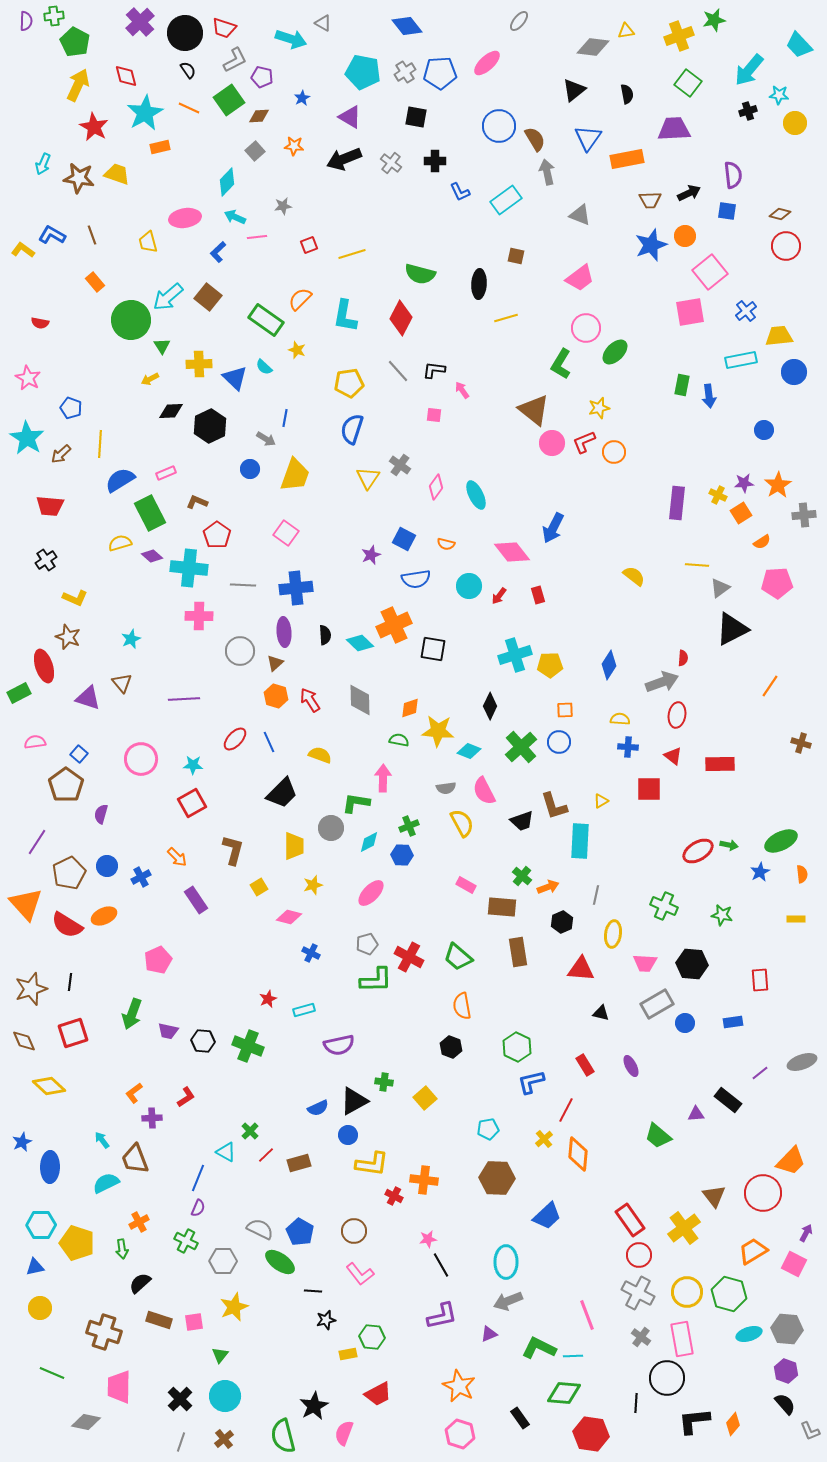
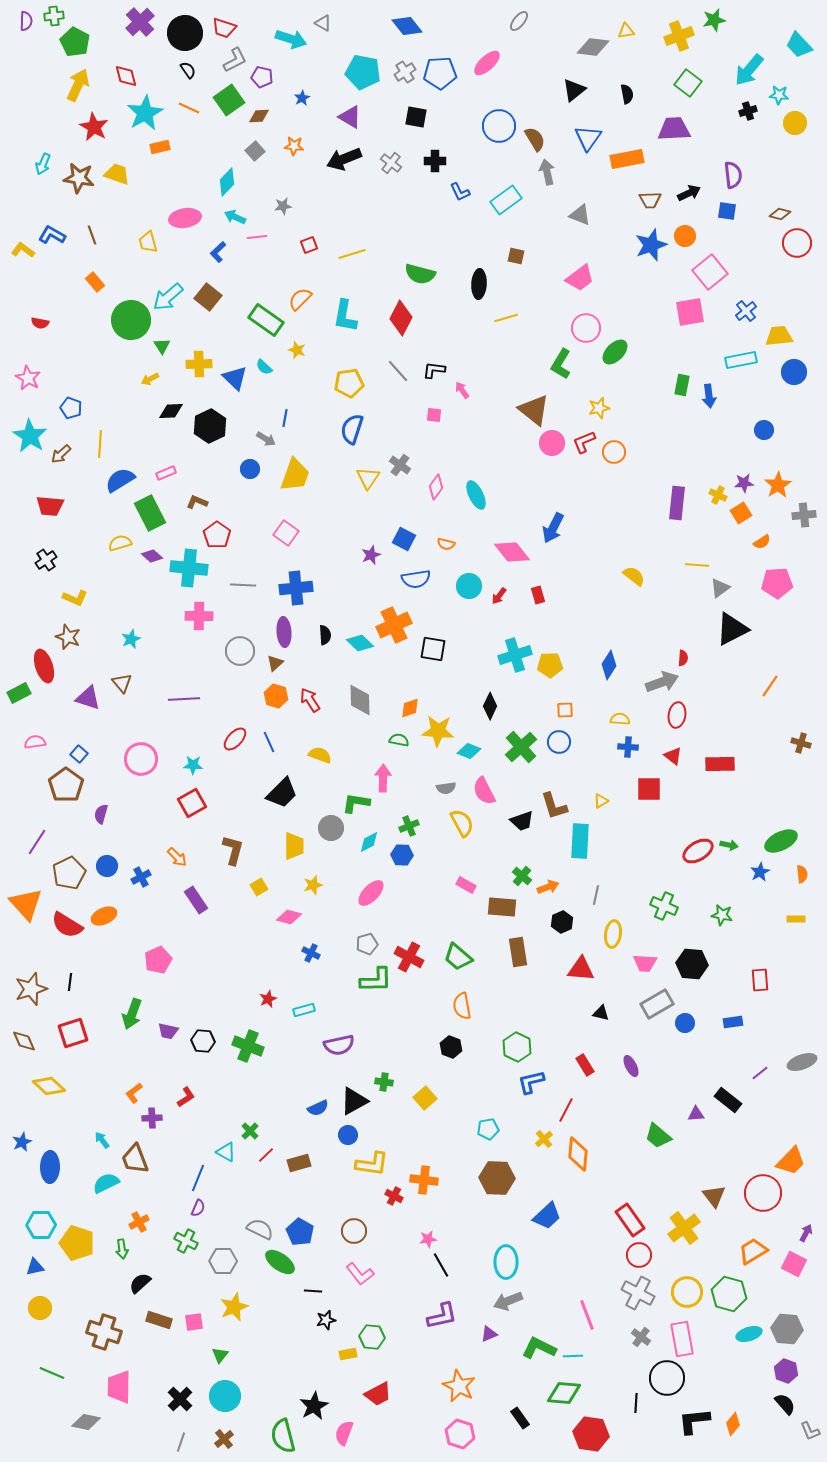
red circle at (786, 246): moved 11 px right, 3 px up
cyan star at (27, 438): moved 3 px right, 2 px up
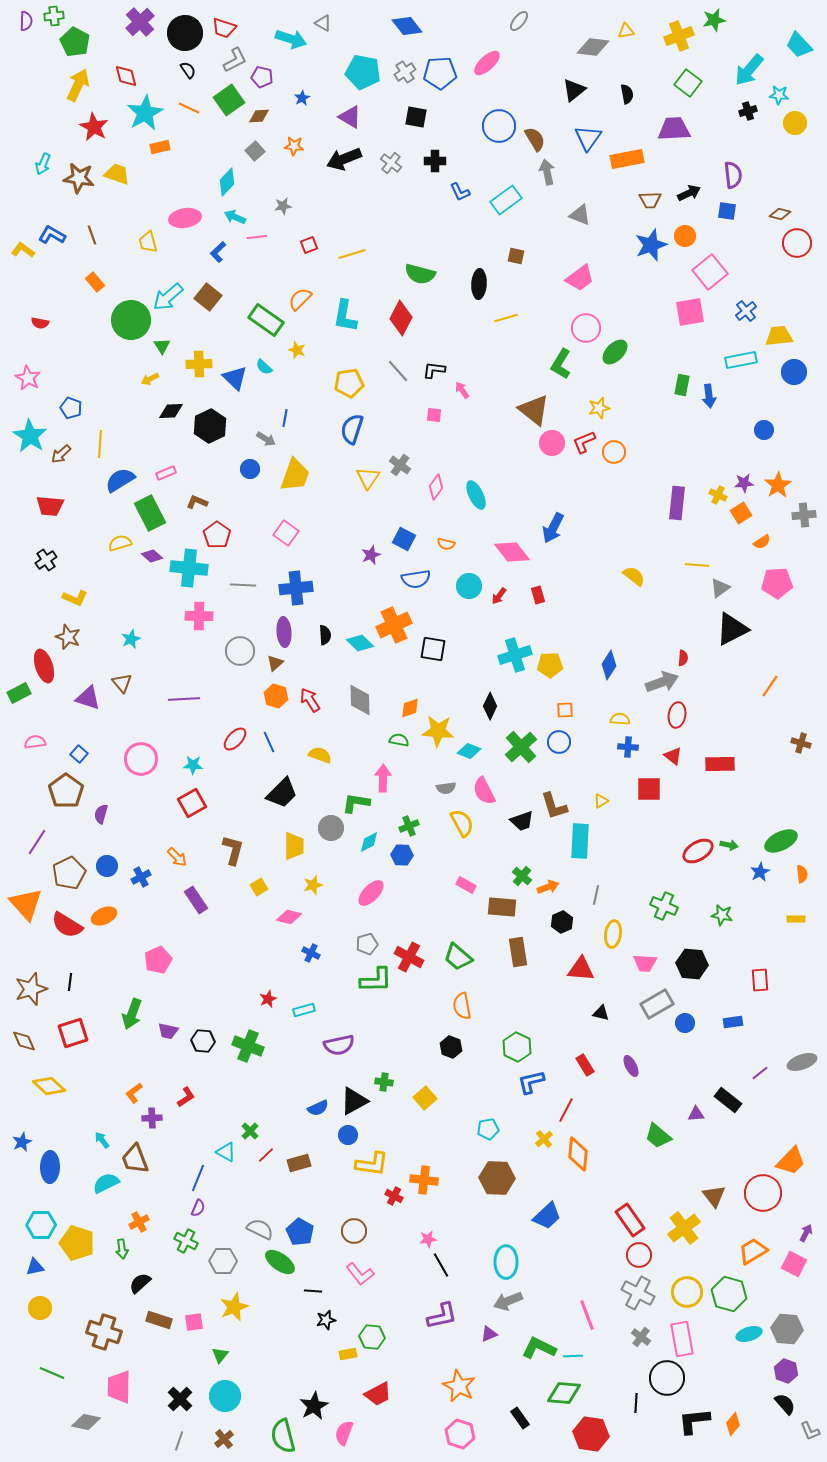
brown pentagon at (66, 785): moved 6 px down
gray line at (181, 1442): moved 2 px left, 1 px up
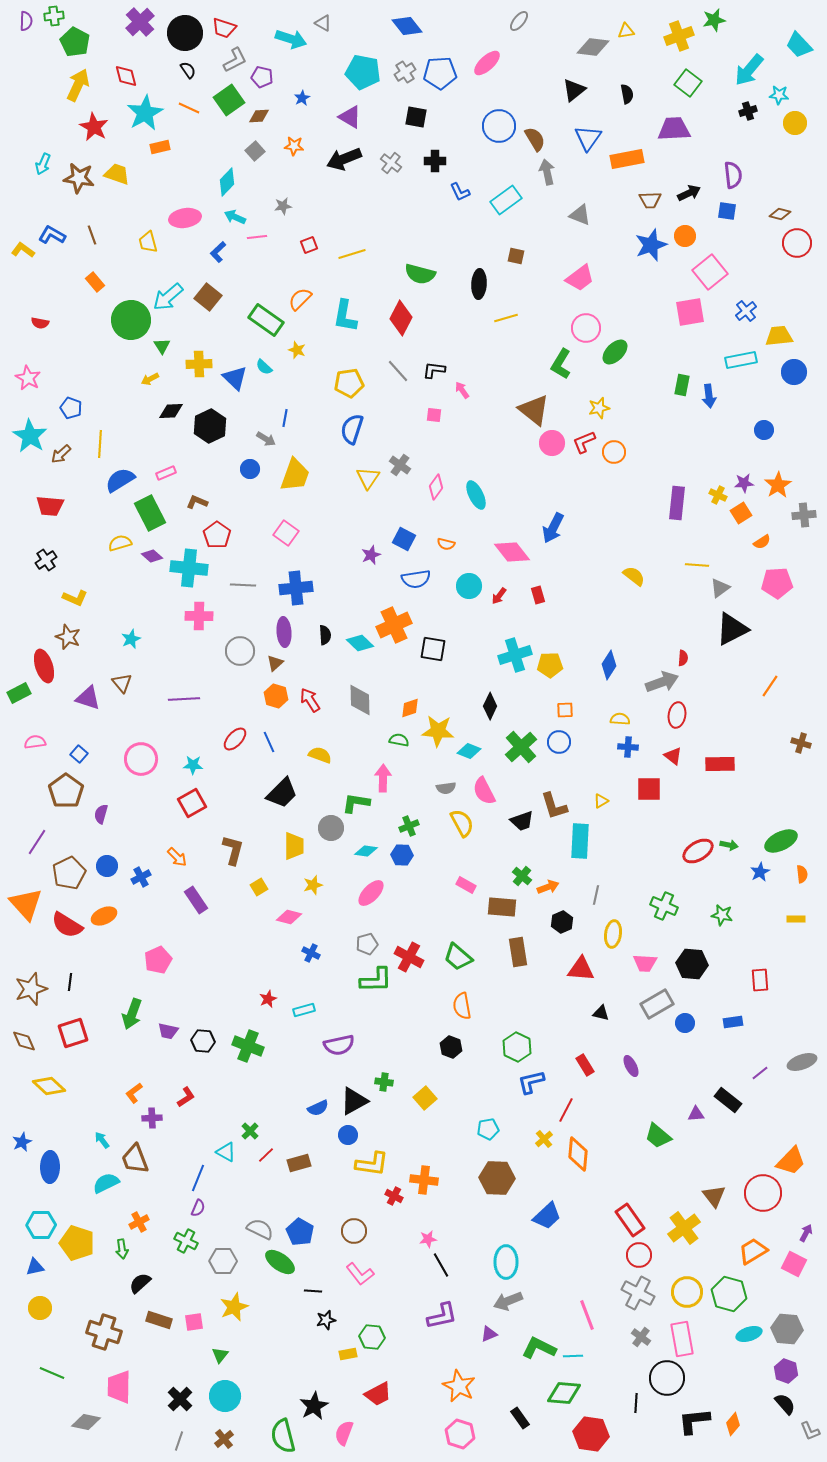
cyan diamond at (369, 842): moved 3 px left, 9 px down; rotated 35 degrees clockwise
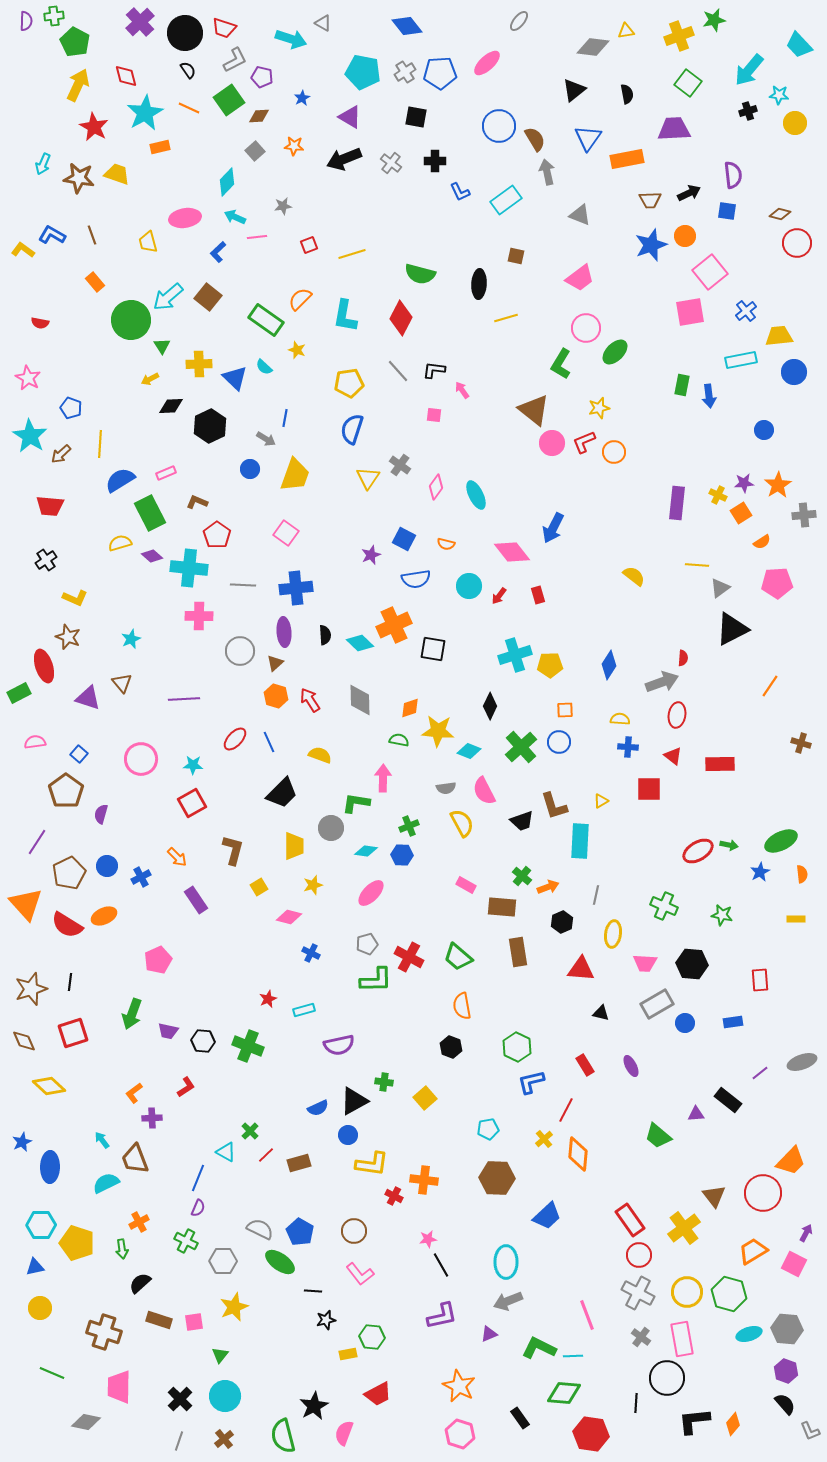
black diamond at (171, 411): moved 5 px up
red L-shape at (186, 1097): moved 10 px up
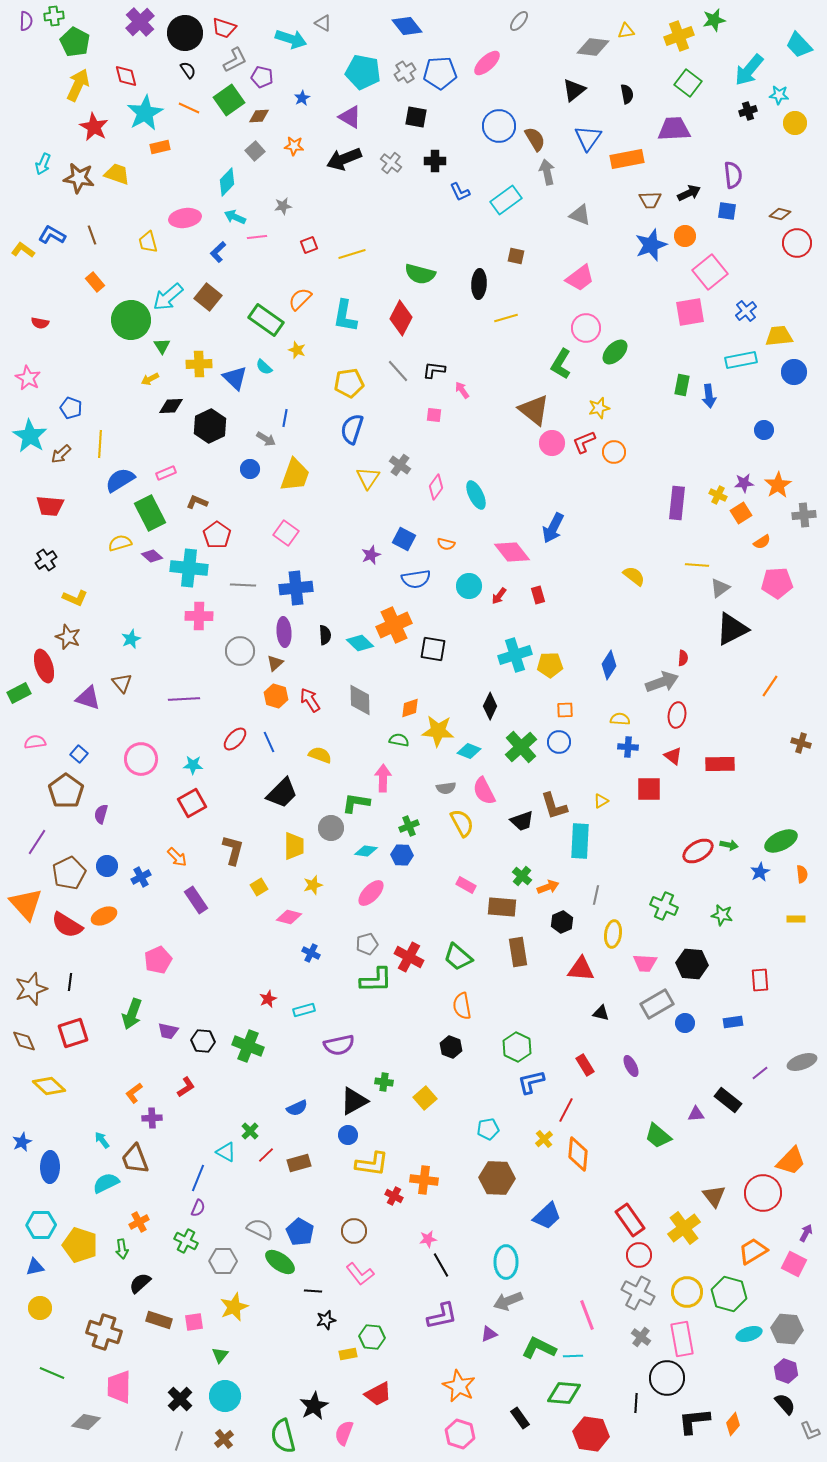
blue semicircle at (318, 1108): moved 21 px left
yellow pentagon at (77, 1243): moved 3 px right, 2 px down
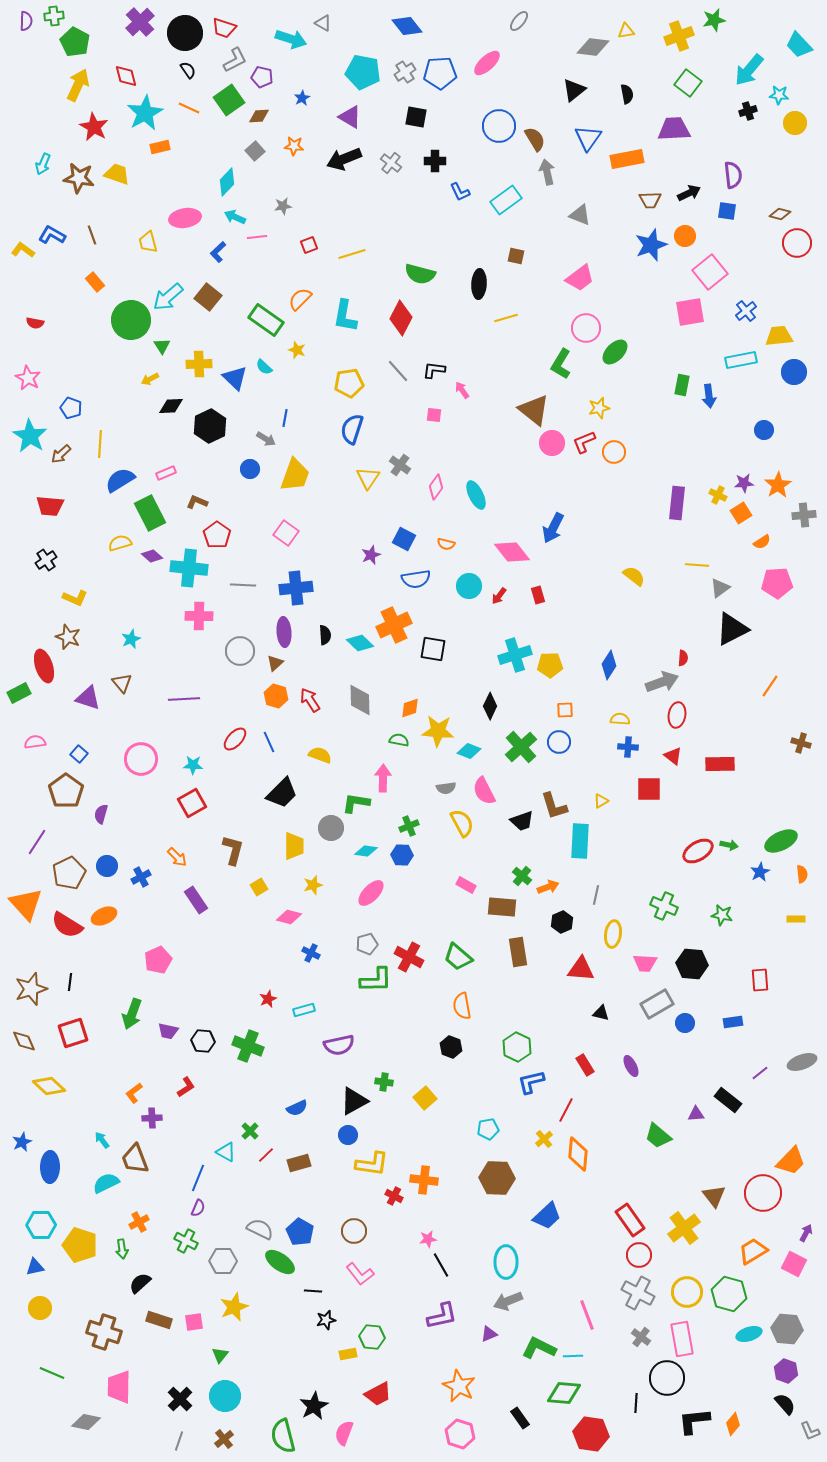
red semicircle at (40, 323): moved 5 px left
